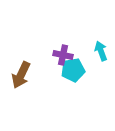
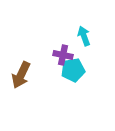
cyan arrow: moved 17 px left, 15 px up
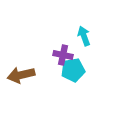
brown arrow: rotated 52 degrees clockwise
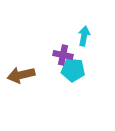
cyan arrow: rotated 30 degrees clockwise
cyan pentagon: rotated 15 degrees clockwise
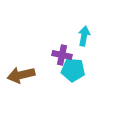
purple cross: moved 1 px left
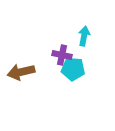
cyan pentagon: moved 1 px up
brown arrow: moved 3 px up
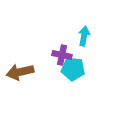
brown arrow: moved 1 px left
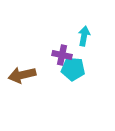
brown arrow: moved 2 px right, 3 px down
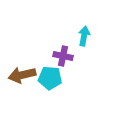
purple cross: moved 1 px right, 1 px down
cyan pentagon: moved 23 px left, 9 px down
